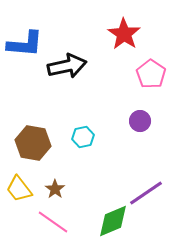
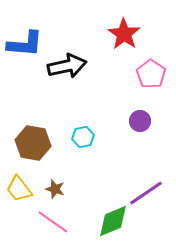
brown star: rotated 18 degrees counterclockwise
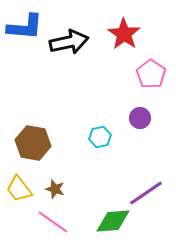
blue L-shape: moved 17 px up
black arrow: moved 2 px right, 24 px up
purple circle: moved 3 px up
cyan hexagon: moved 17 px right
green diamond: rotated 18 degrees clockwise
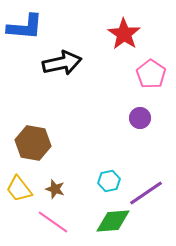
black arrow: moved 7 px left, 21 px down
cyan hexagon: moved 9 px right, 44 px down
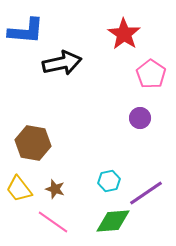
blue L-shape: moved 1 px right, 4 px down
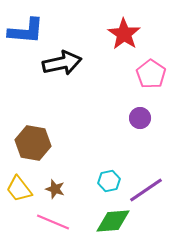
purple line: moved 3 px up
pink line: rotated 12 degrees counterclockwise
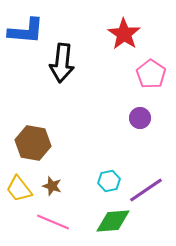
black arrow: rotated 108 degrees clockwise
brown star: moved 3 px left, 3 px up
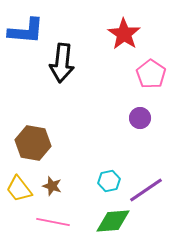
pink line: rotated 12 degrees counterclockwise
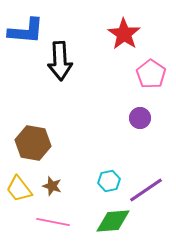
black arrow: moved 2 px left, 2 px up; rotated 9 degrees counterclockwise
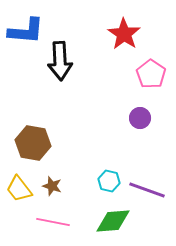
cyan hexagon: rotated 25 degrees clockwise
purple line: moved 1 px right; rotated 54 degrees clockwise
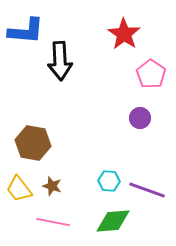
cyan hexagon: rotated 10 degrees counterclockwise
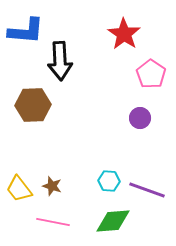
brown hexagon: moved 38 px up; rotated 12 degrees counterclockwise
